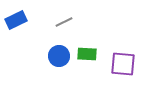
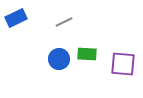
blue rectangle: moved 2 px up
blue circle: moved 3 px down
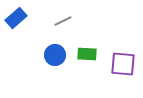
blue rectangle: rotated 15 degrees counterclockwise
gray line: moved 1 px left, 1 px up
blue circle: moved 4 px left, 4 px up
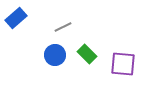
gray line: moved 6 px down
green rectangle: rotated 42 degrees clockwise
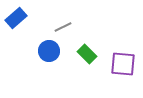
blue circle: moved 6 px left, 4 px up
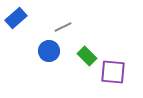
green rectangle: moved 2 px down
purple square: moved 10 px left, 8 px down
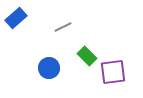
blue circle: moved 17 px down
purple square: rotated 12 degrees counterclockwise
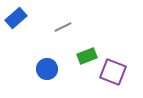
green rectangle: rotated 66 degrees counterclockwise
blue circle: moved 2 px left, 1 px down
purple square: rotated 28 degrees clockwise
